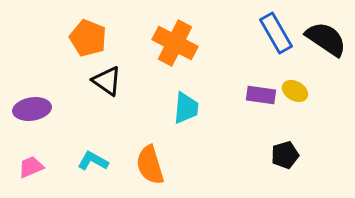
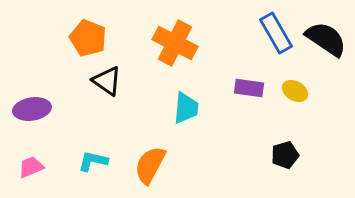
purple rectangle: moved 12 px left, 7 px up
cyan L-shape: rotated 16 degrees counterclockwise
orange semicircle: rotated 45 degrees clockwise
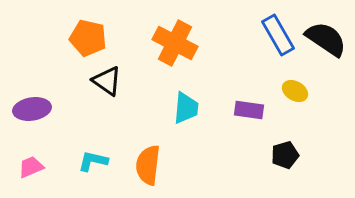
blue rectangle: moved 2 px right, 2 px down
orange pentagon: rotated 9 degrees counterclockwise
purple rectangle: moved 22 px down
orange semicircle: moved 2 px left; rotated 21 degrees counterclockwise
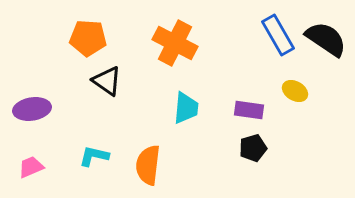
orange pentagon: rotated 9 degrees counterclockwise
black pentagon: moved 32 px left, 7 px up
cyan L-shape: moved 1 px right, 5 px up
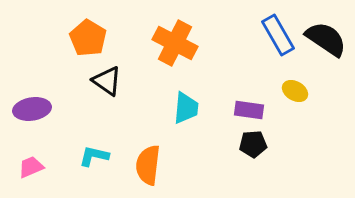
orange pentagon: rotated 27 degrees clockwise
black pentagon: moved 4 px up; rotated 12 degrees clockwise
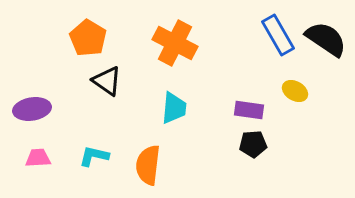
cyan trapezoid: moved 12 px left
pink trapezoid: moved 7 px right, 9 px up; rotated 20 degrees clockwise
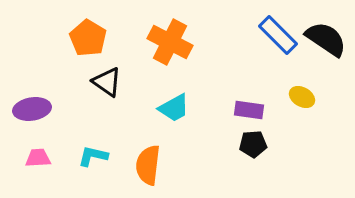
blue rectangle: rotated 15 degrees counterclockwise
orange cross: moved 5 px left, 1 px up
black triangle: moved 1 px down
yellow ellipse: moved 7 px right, 6 px down
cyan trapezoid: rotated 56 degrees clockwise
cyan L-shape: moved 1 px left
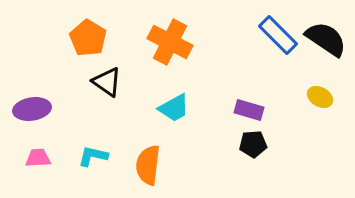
yellow ellipse: moved 18 px right
purple rectangle: rotated 8 degrees clockwise
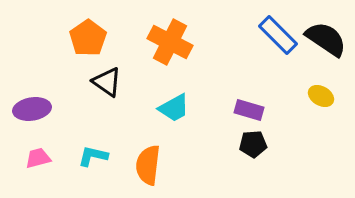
orange pentagon: rotated 6 degrees clockwise
yellow ellipse: moved 1 px right, 1 px up
pink trapezoid: rotated 12 degrees counterclockwise
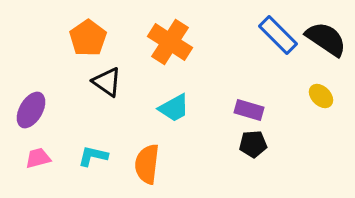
orange cross: rotated 6 degrees clockwise
yellow ellipse: rotated 15 degrees clockwise
purple ellipse: moved 1 px left, 1 px down; rotated 51 degrees counterclockwise
orange semicircle: moved 1 px left, 1 px up
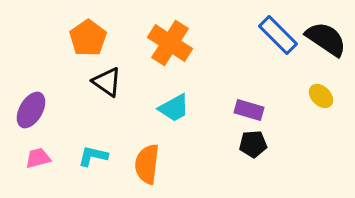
orange cross: moved 1 px down
